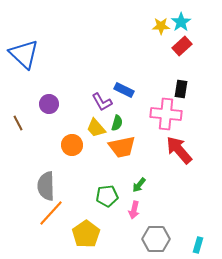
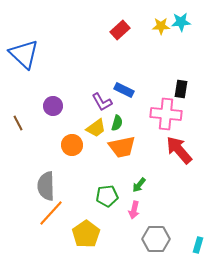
cyan star: rotated 30 degrees clockwise
red rectangle: moved 62 px left, 16 px up
purple circle: moved 4 px right, 2 px down
yellow trapezoid: rotated 85 degrees counterclockwise
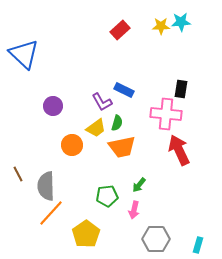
brown line: moved 51 px down
red arrow: rotated 16 degrees clockwise
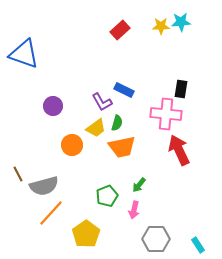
blue triangle: rotated 24 degrees counterclockwise
gray semicircle: moved 2 px left; rotated 104 degrees counterclockwise
green pentagon: rotated 15 degrees counterclockwise
cyan rectangle: rotated 49 degrees counterclockwise
